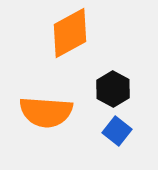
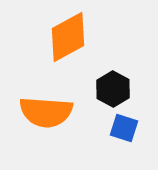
orange diamond: moved 2 px left, 4 px down
blue square: moved 7 px right, 3 px up; rotated 20 degrees counterclockwise
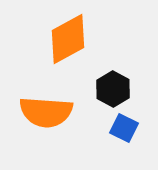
orange diamond: moved 2 px down
blue square: rotated 8 degrees clockwise
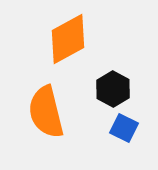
orange semicircle: rotated 72 degrees clockwise
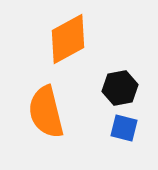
black hexagon: moved 7 px right, 1 px up; rotated 20 degrees clockwise
blue square: rotated 12 degrees counterclockwise
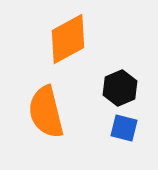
black hexagon: rotated 12 degrees counterclockwise
